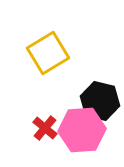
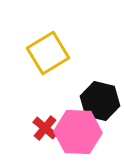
pink hexagon: moved 4 px left, 2 px down; rotated 6 degrees clockwise
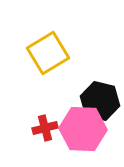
red cross: rotated 35 degrees clockwise
pink hexagon: moved 5 px right, 3 px up
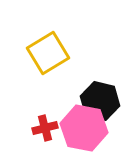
pink hexagon: moved 1 px right, 1 px up; rotated 9 degrees clockwise
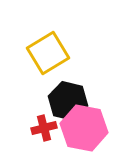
black hexagon: moved 32 px left
red cross: moved 1 px left
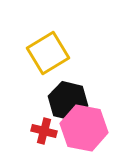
red cross: moved 3 px down; rotated 30 degrees clockwise
